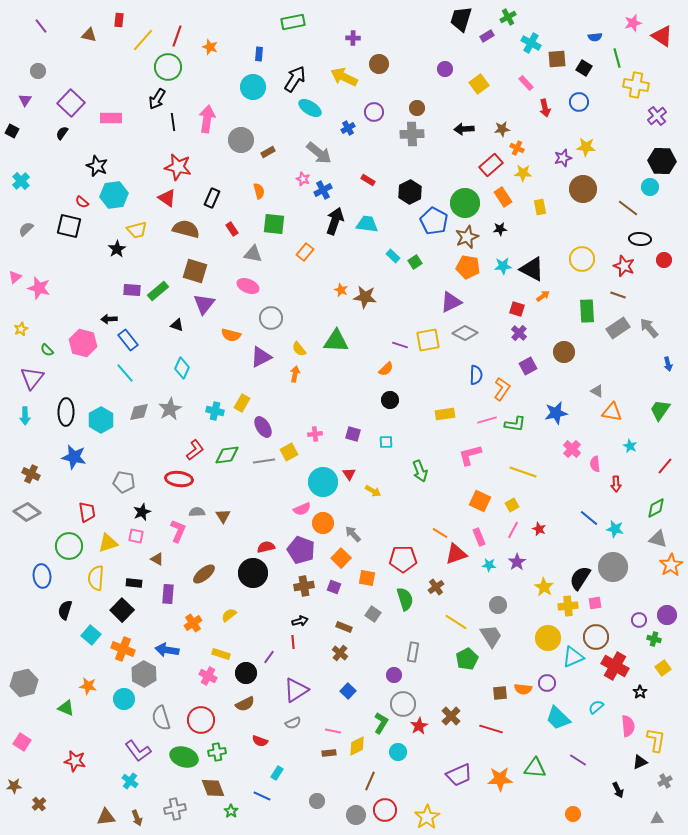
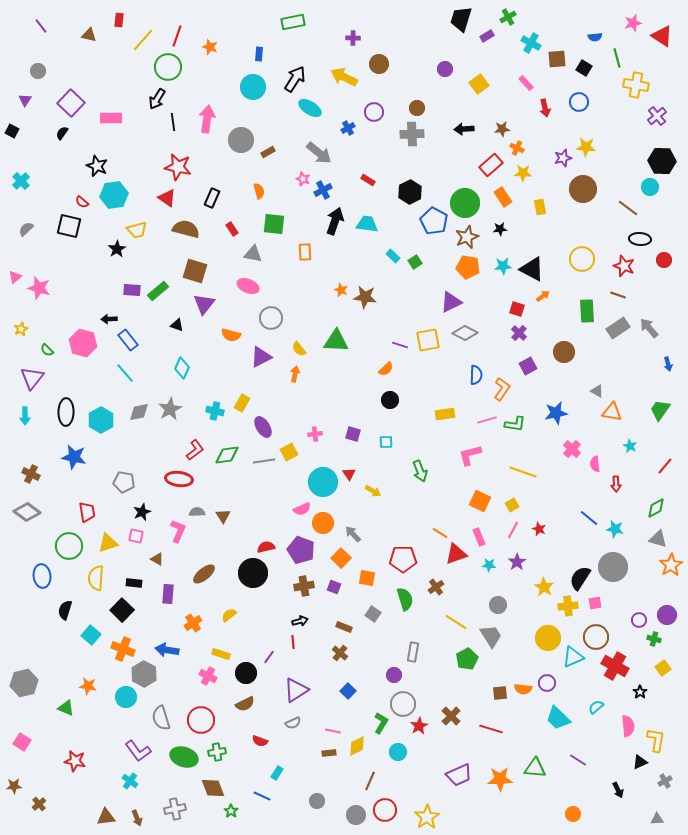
orange rectangle at (305, 252): rotated 42 degrees counterclockwise
cyan circle at (124, 699): moved 2 px right, 2 px up
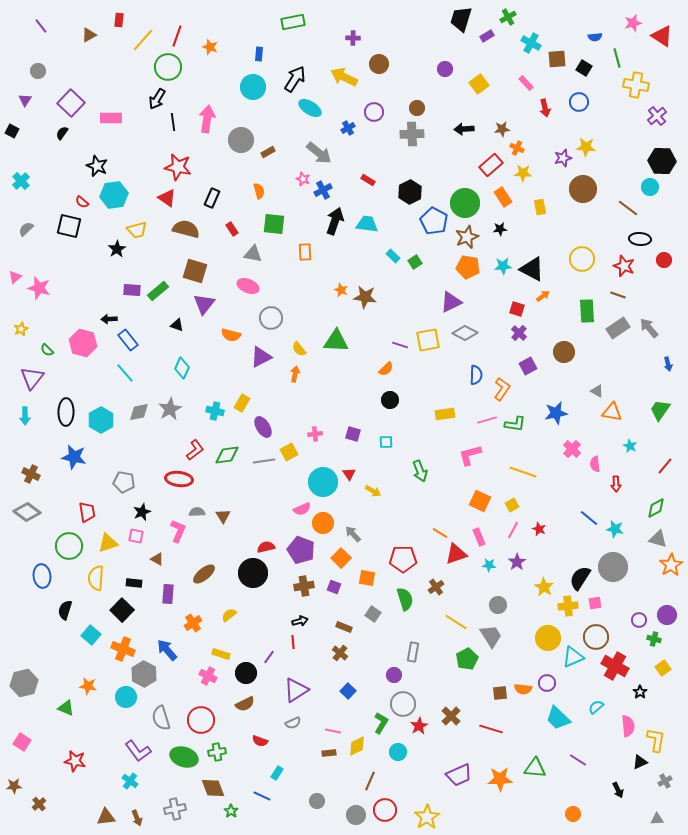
brown triangle at (89, 35): rotated 42 degrees counterclockwise
blue arrow at (167, 650): rotated 40 degrees clockwise
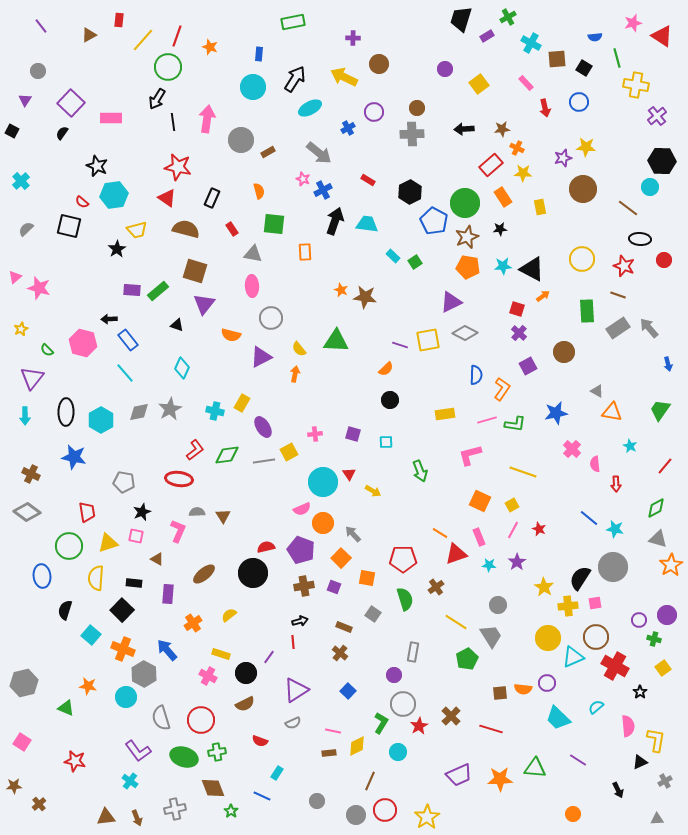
cyan ellipse at (310, 108): rotated 60 degrees counterclockwise
pink ellipse at (248, 286): moved 4 px right; rotated 65 degrees clockwise
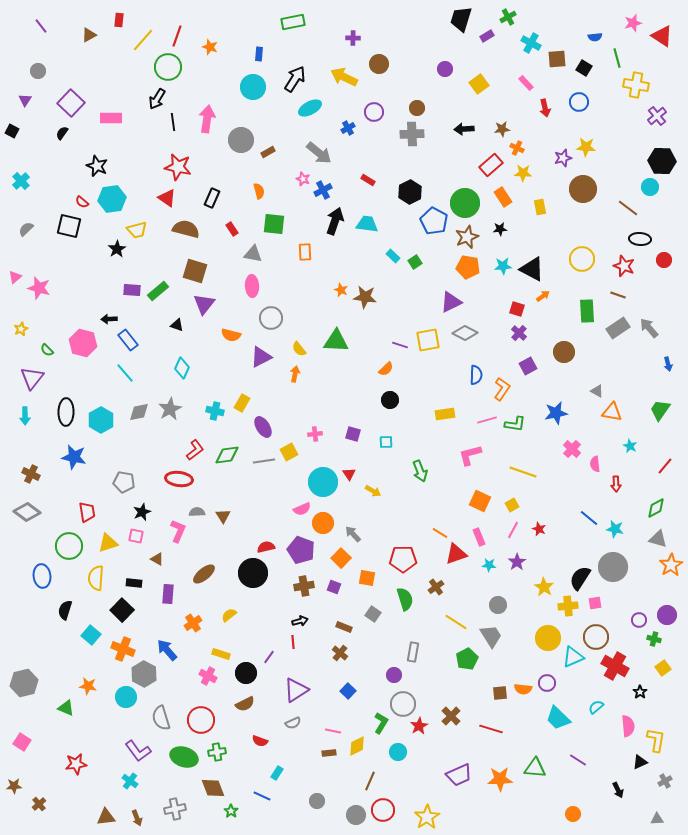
cyan hexagon at (114, 195): moved 2 px left, 4 px down
red star at (75, 761): moved 1 px right, 3 px down; rotated 20 degrees counterclockwise
red circle at (385, 810): moved 2 px left
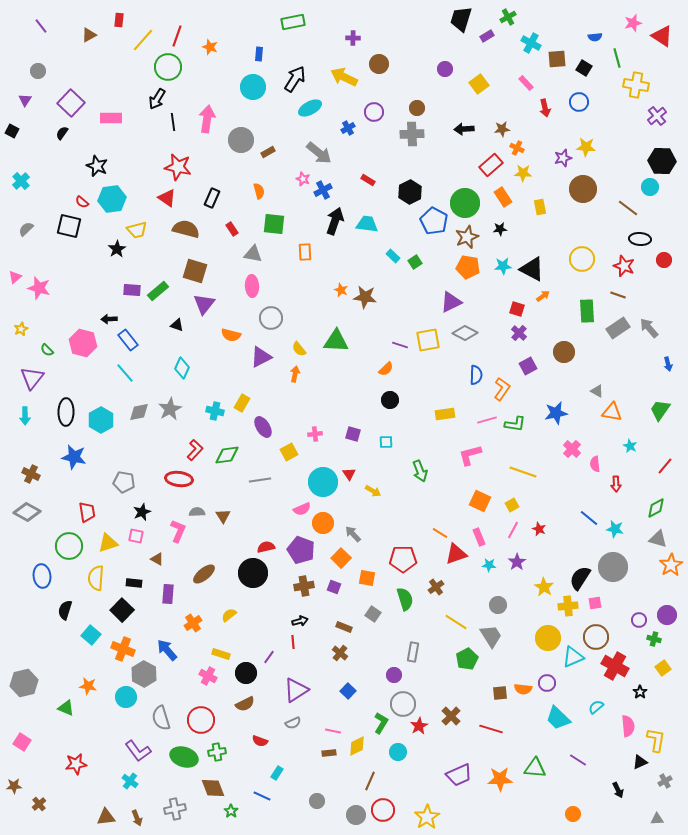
red L-shape at (195, 450): rotated 10 degrees counterclockwise
gray line at (264, 461): moved 4 px left, 19 px down
gray diamond at (27, 512): rotated 8 degrees counterclockwise
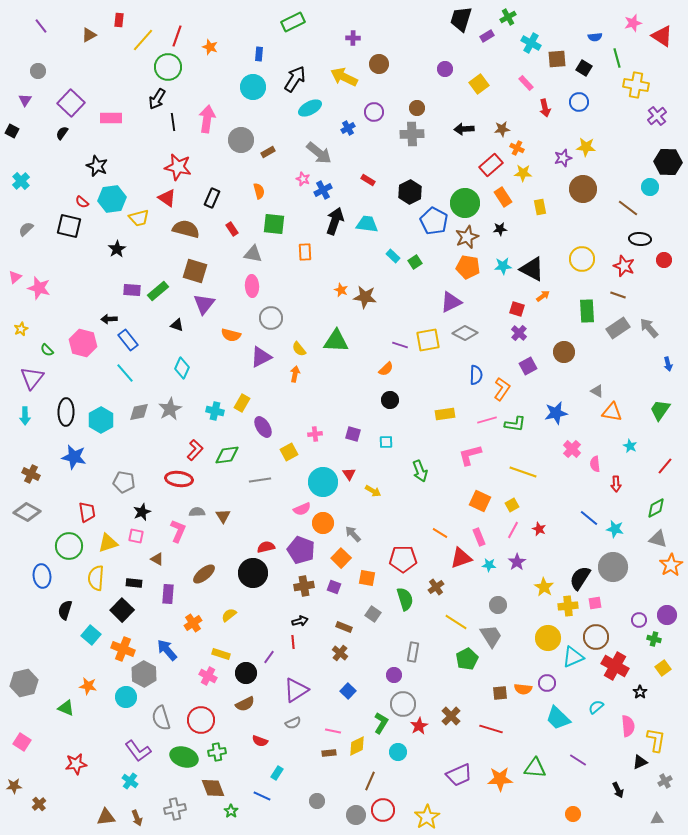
green rectangle at (293, 22): rotated 15 degrees counterclockwise
black hexagon at (662, 161): moved 6 px right, 1 px down
yellow trapezoid at (137, 230): moved 2 px right, 12 px up
red triangle at (456, 554): moved 5 px right, 4 px down
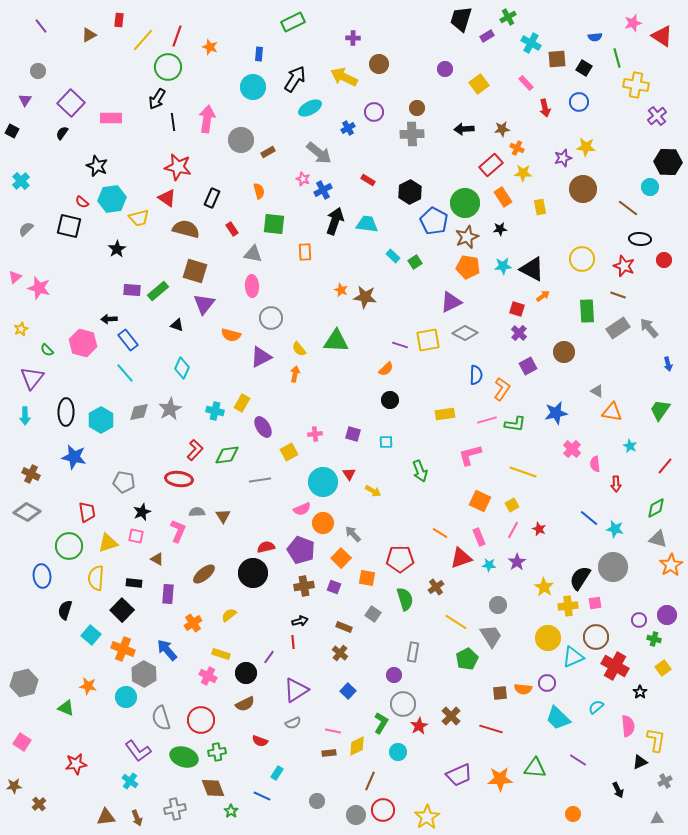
red pentagon at (403, 559): moved 3 px left
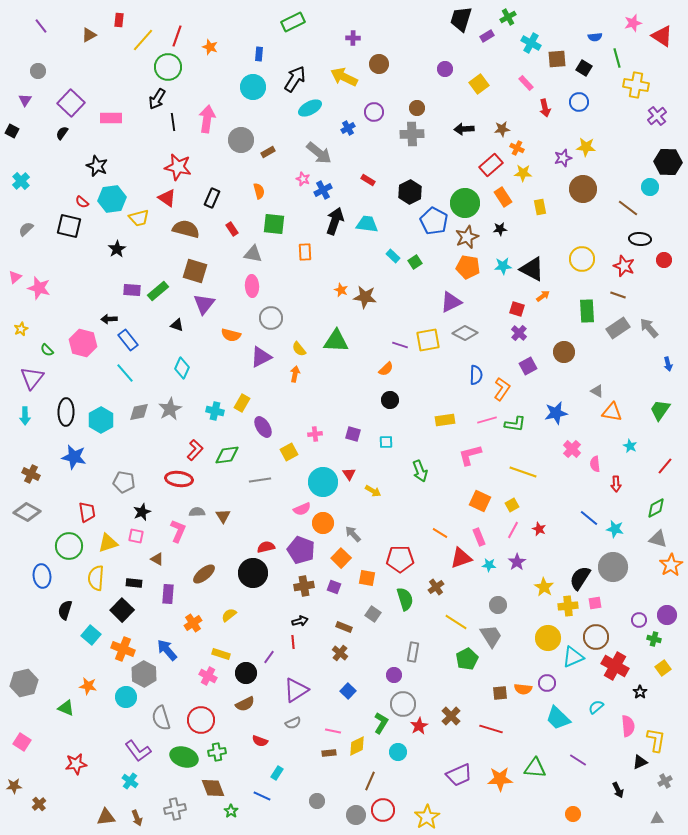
yellow rectangle at (445, 414): moved 6 px down
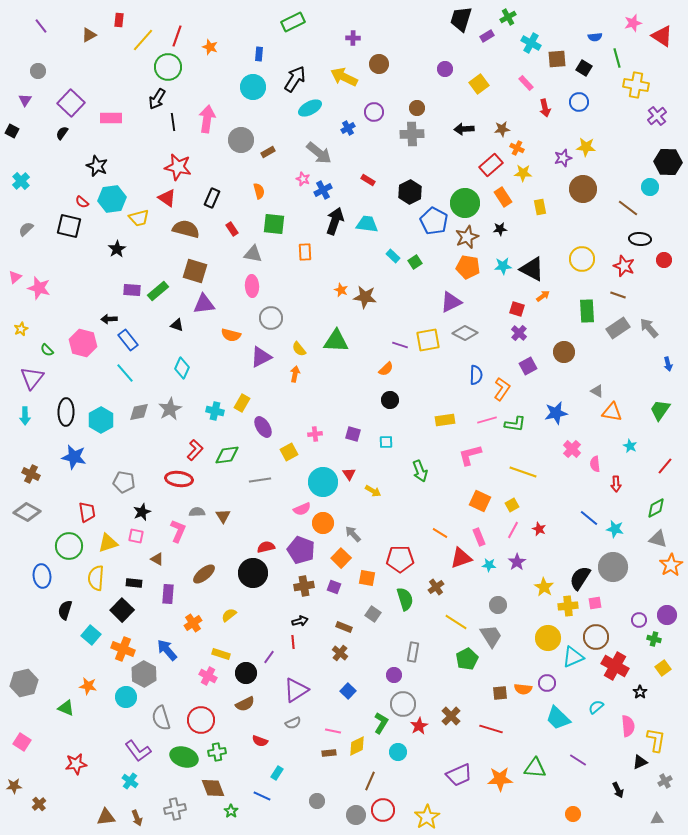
purple triangle at (204, 304): rotated 45 degrees clockwise
